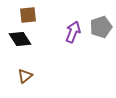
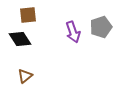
purple arrow: rotated 140 degrees clockwise
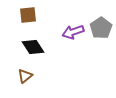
gray pentagon: moved 1 px down; rotated 15 degrees counterclockwise
purple arrow: rotated 90 degrees clockwise
black diamond: moved 13 px right, 8 px down
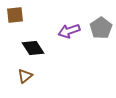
brown square: moved 13 px left
purple arrow: moved 4 px left, 1 px up
black diamond: moved 1 px down
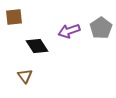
brown square: moved 1 px left, 2 px down
black diamond: moved 4 px right, 2 px up
brown triangle: rotated 28 degrees counterclockwise
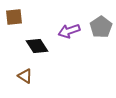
gray pentagon: moved 1 px up
brown triangle: rotated 21 degrees counterclockwise
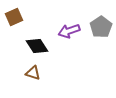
brown square: rotated 18 degrees counterclockwise
brown triangle: moved 8 px right, 3 px up; rotated 14 degrees counterclockwise
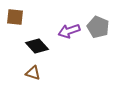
brown square: moved 1 px right; rotated 30 degrees clockwise
gray pentagon: moved 3 px left; rotated 15 degrees counterclockwise
black diamond: rotated 10 degrees counterclockwise
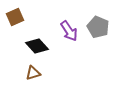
brown square: rotated 30 degrees counterclockwise
purple arrow: rotated 105 degrees counterclockwise
brown triangle: rotated 35 degrees counterclockwise
